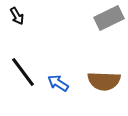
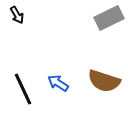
black arrow: moved 1 px up
black line: moved 17 px down; rotated 12 degrees clockwise
brown semicircle: rotated 16 degrees clockwise
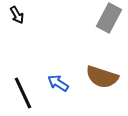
gray rectangle: rotated 36 degrees counterclockwise
brown semicircle: moved 2 px left, 4 px up
black line: moved 4 px down
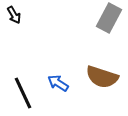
black arrow: moved 3 px left
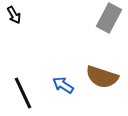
blue arrow: moved 5 px right, 2 px down
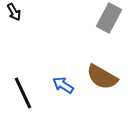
black arrow: moved 3 px up
brown semicircle: rotated 12 degrees clockwise
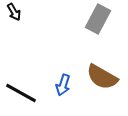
gray rectangle: moved 11 px left, 1 px down
blue arrow: rotated 105 degrees counterclockwise
black line: moved 2 px left; rotated 36 degrees counterclockwise
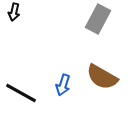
black arrow: rotated 42 degrees clockwise
